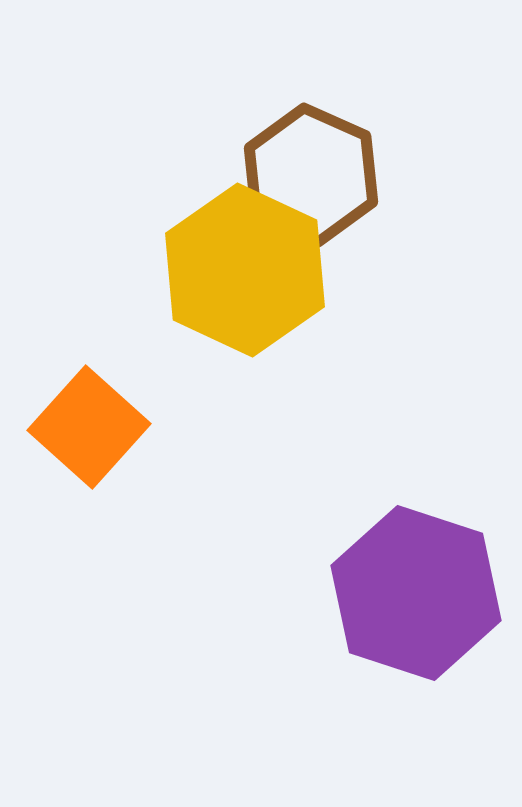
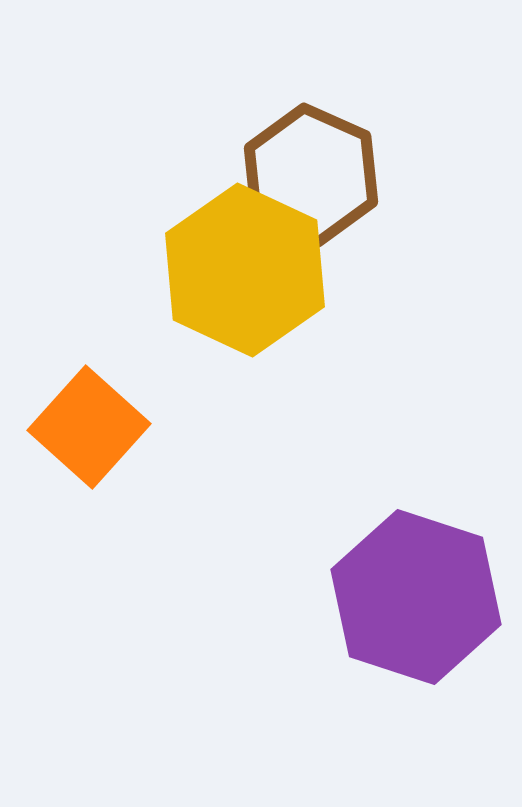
purple hexagon: moved 4 px down
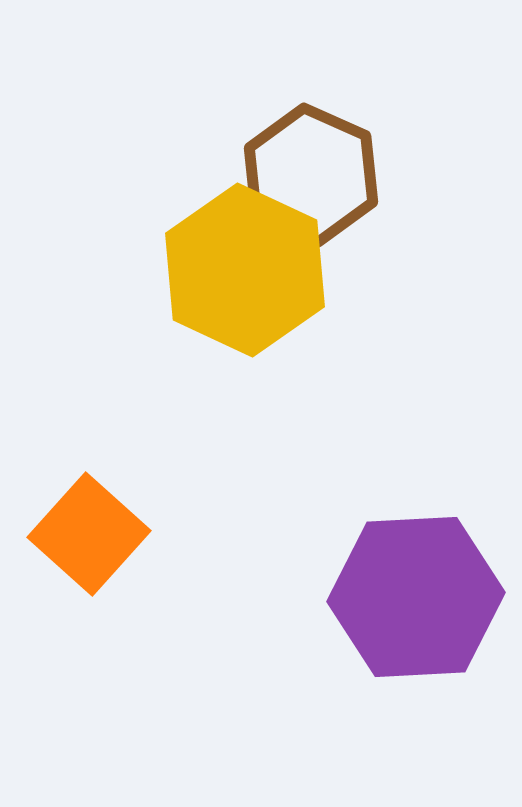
orange square: moved 107 px down
purple hexagon: rotated 21 degrees counterclockwise
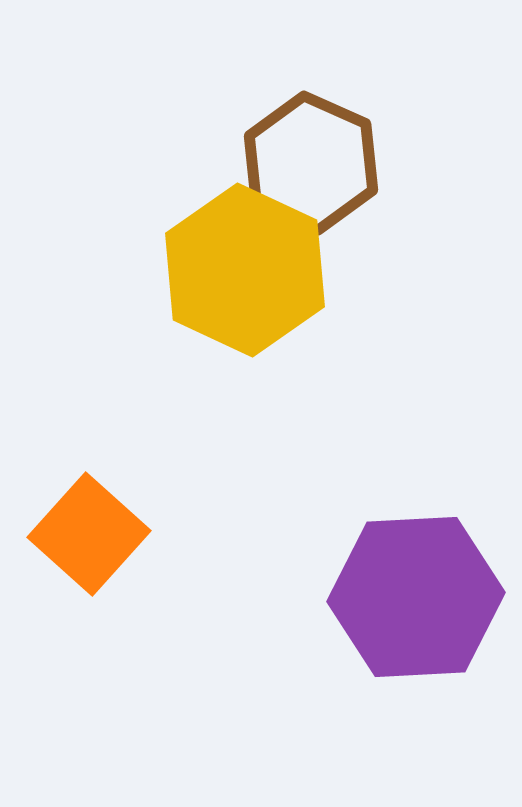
brown hexagon: moved 12 px up
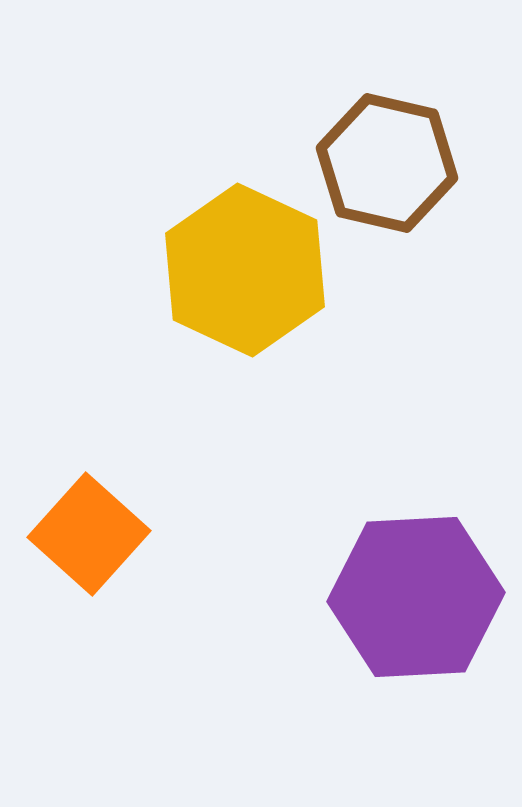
brown hexagon: moved 76 px right; rotated 11 degrees counterclockwise
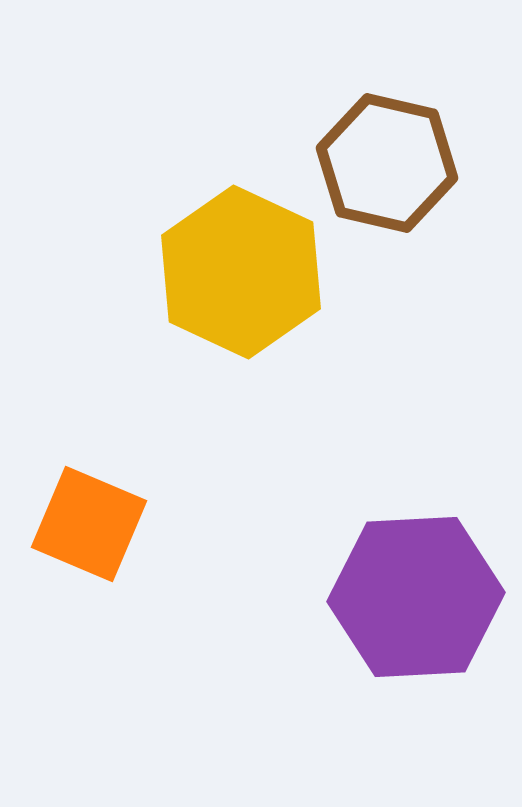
yellow hexagon: moved 4 px left, 2 px down
orange square: moved 10 px up; rotated 19 degrees counterclockwise
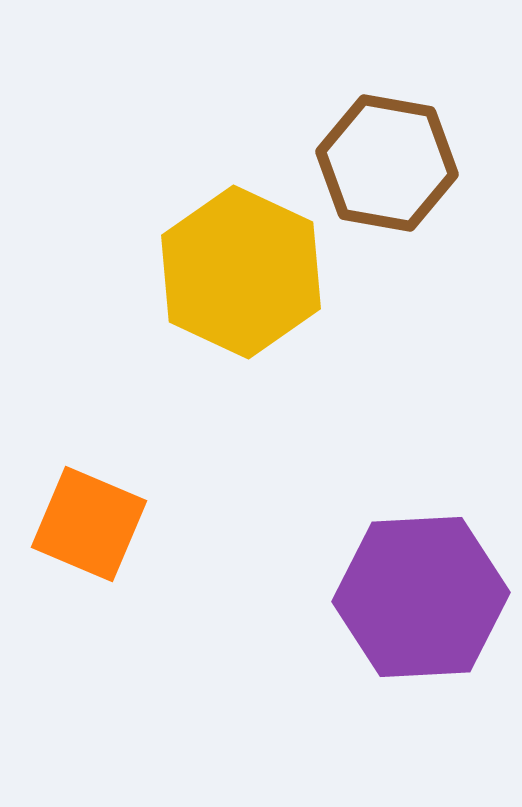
brown hexagon: rotated 3 degrees counterclockwise
purple hexagon: moved 5 px right
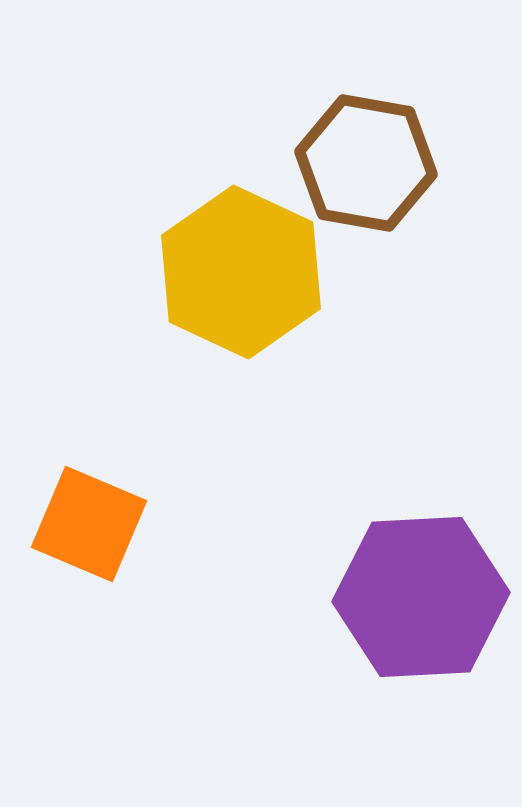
brown hexagon: moved 21 px left
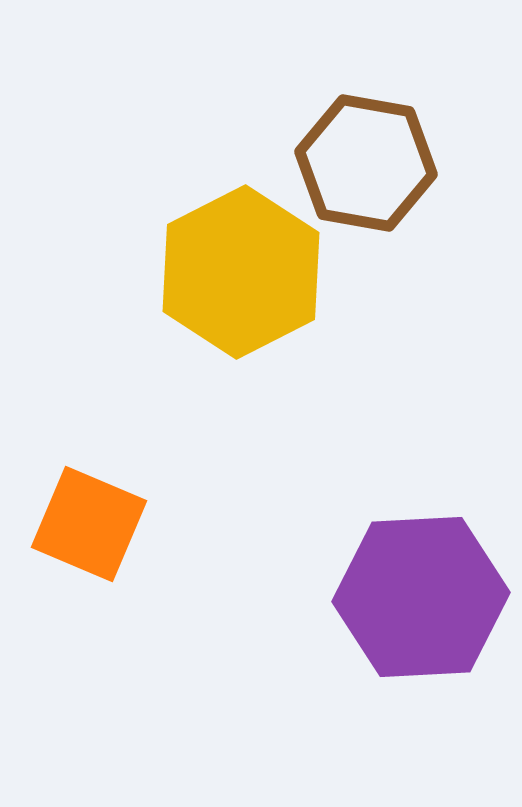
yellow hexagon: rotated 8 degrees clockwise
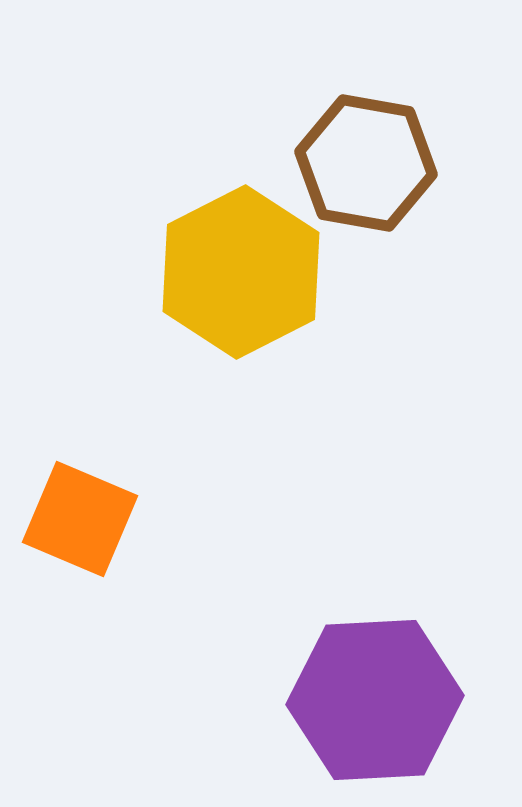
orange square: moved 9 px left, 5 px up
purple hexagon: moved 46 px left, 103 px down
